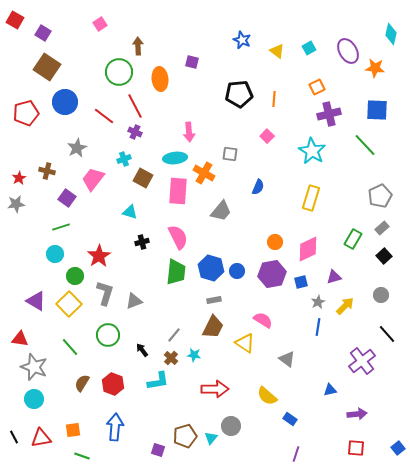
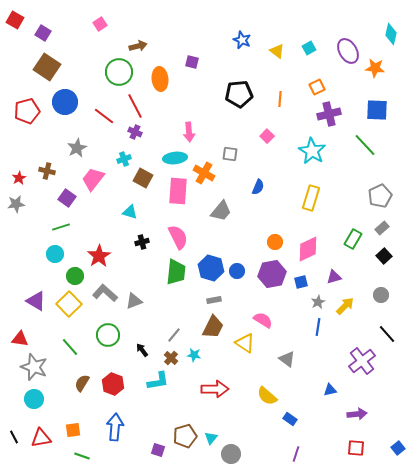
brown arrow at (138, 46): rotated 78 degrees clockwise
orange line at (274, 99): moved 6 px right
red pentagon at (26, 113): moved 1 px right, 2 px up
gray L-shape at (105, 293): rotated 65 degrees counterclockwise
gray circle at (231, 426): moved 28 px down
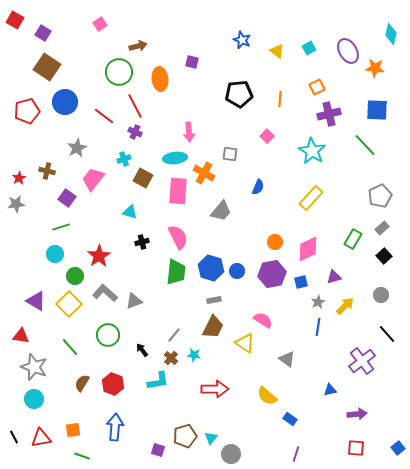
yellow rectangle at (311, 198): rotated 25 degrees clockwise
red triangle at (20, 339): moved 1 px right, 3 px up
